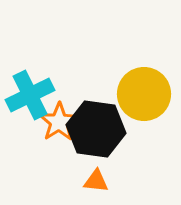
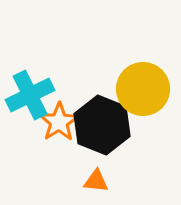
yellow circle: moved 1 px left, 5 px up
black hexagon: moved 6 px right, 4 px up; rotated 14 degrees clockwise
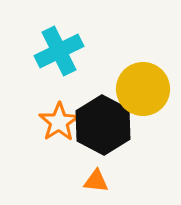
cyan cross: moved 29 px right, 44 px up
black hexagon: moved 1 px right; rotated 6 degrees clockwise
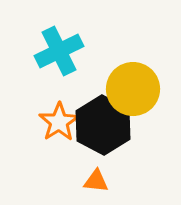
yellow circle: moved 10 px left
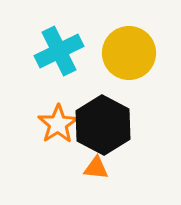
yellow circle: moved 4 px left, 36 px up
orange star: moved 1 px left, 2 px down
orange triangle: moved 13 px up
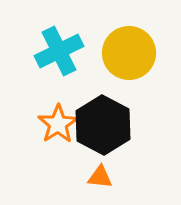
orange triangle: moved 4 px right, 9 px down
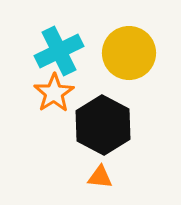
orange star: moved 4 px left, 31 px up
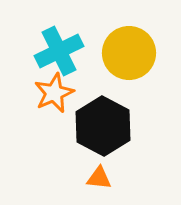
orange star: rotated 9 degrees clockwise
black hexagon: moved 1 px down
orange triangle: moved 1 px left, 1 px down
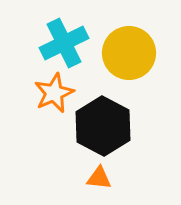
cyan cross: moved 5 px right, 8 px up
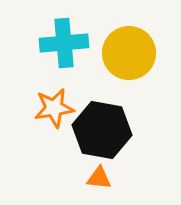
cyan cross: rotated 21 degrees clockwise
orange star: moved 15 px down; rotated 15 degrees clockwise
black hexagon: moved 1 px left, 4 px down; rotated 18 degrees counterclockwise
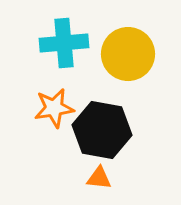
yellow circle: moved 1 px left, 1 px down
